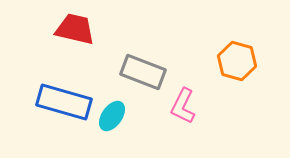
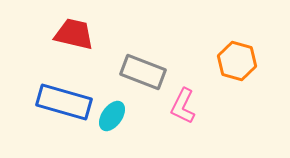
red trapezoid: moved 1 px left, 5 px down
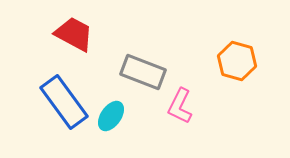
red trapezoid: rotated 15 degrees clockwise
blue rectangle: rotated 38 degrees clockwise
pink L-shape: moved 3 px left
cyan ellipse: moved 1 px left
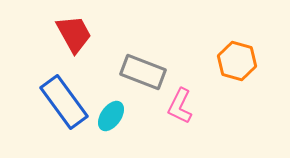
red trapezoid: rotated 33 degrees clockwise
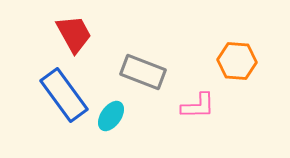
orange hexagon: rotated 12 degrees counterclockwise
blue rectangle: moved 7 px up
pink L-shape: moved 18 px right; rotated 117 degrees counterclockwise
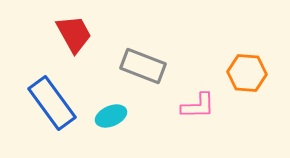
orange hexagon: moved 10 px right, 12 px down
gray rectangle: moved 6 px up
blue rectangle: moved 12 px left, 8 px down
cyan ellipse: rotated 32 degrees clockwise
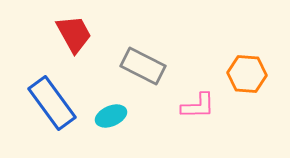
gray rectangle: rotated 6 degrees clockwise
orange hexagon: moved 1 px down
